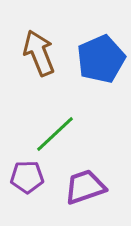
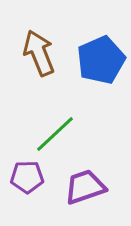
blue pentagon: moved 1 px down
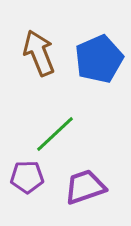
blue pentagon: moved 2 px left, 1 px up
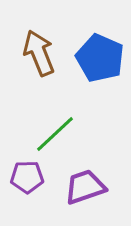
blue pentagon: moved 1 px right, 1 px up; rotated 24 degrees counterclockwise
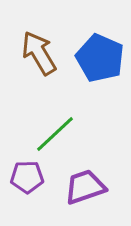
brown arrow: rotated 9 degrees counterclockwise
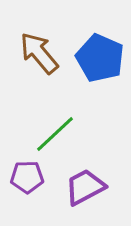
brown arrow: rotated 9 degrees counterclockwise
purple trapezoid: rotated 9 degrees counterclockwise
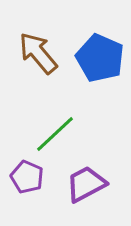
brown arrow: moved 1 px left
purple pentagon: rotated 24 degrees clockwise
purple trapezoid: moved 1 px right, 3 px up
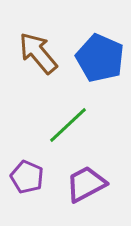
green line: moved 13 px right, 9 px up
